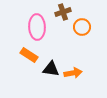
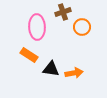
orange arrow: moved 1 px right
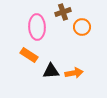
black triangle: moved 2 px down; rotated 12 degrees counterclockwise
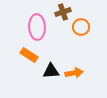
orange circle: moved 1 px left
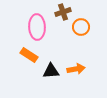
orange arrow: moved 2 px right, 4 px up
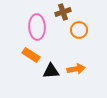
orange circle: moved 2 px left, 3 px down
orange rectangle: moved 2 px right
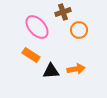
pink ellipse: rotated 40 degrees counterclockwise
